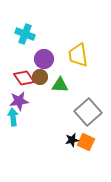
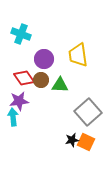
cyan cross: moved 4 px left
brown circle: moved 1 px right, 3 px down
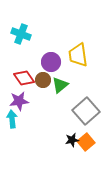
purple circle: moved 7 px right, 3 px down
brown circle: moved 2 px right
green triangle: rotated 42 degrees counterclockwise
gray square: moved 2 px left, 1 px up
cyan arrow: moved 1 px left, 2 px down
orange square: rotated 24 degrees clockwise
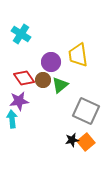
cyan cross: rotated 12 degrees clockwise
gray square: rotated 24 degrees counterclockwise
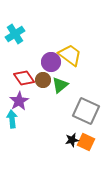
cyan cross: moved 6 px left; rotated 24 degrees clockwise
yellow trapezoid: moved 8 px left; rotated 135 degrees clockwise
purple star: rotated 24 degrees counterclockwise
orange square: rotated 24 degrees counterclockwise
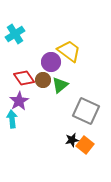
yellow trapezoid: moved 1 px left, 4 px up
orange square: moved 1 px left, 3 px down; rotated 12 degrees clockwise
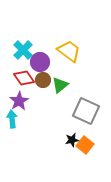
cyan cross: moved 8 px right, 16 px down; rotated 12 degrees counterclockwise
purple circle: moved 11 px left
